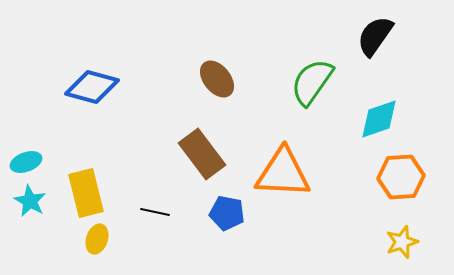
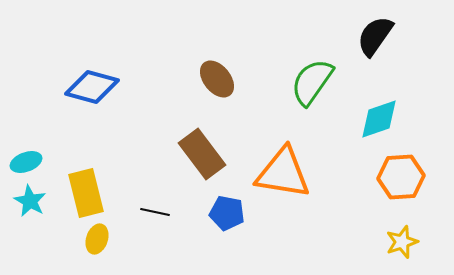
orange triangle: rotated 6 degrees clockwise
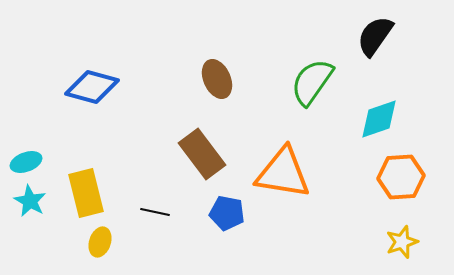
brown ellipse: rotated 15 degrees clockwise
yellow ellipse: moved 3 px right, 3 px down
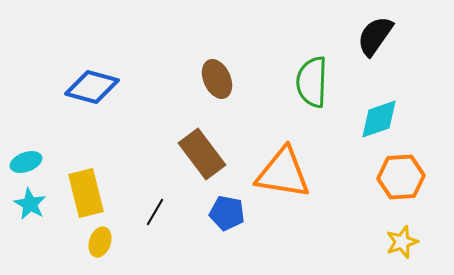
green semicircle: rotated 33 degrees counterclockwise
cyan star: moved 3 px down
black line: rotated 72 degrees counterclockwise
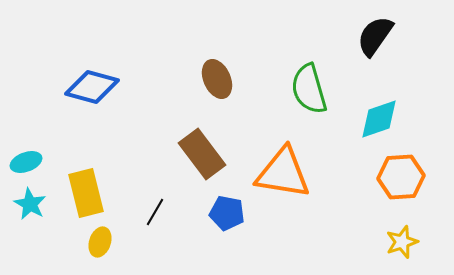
green semicircle: moved 3 px left, 7 px down; rotated 18 degrees counterclockwise
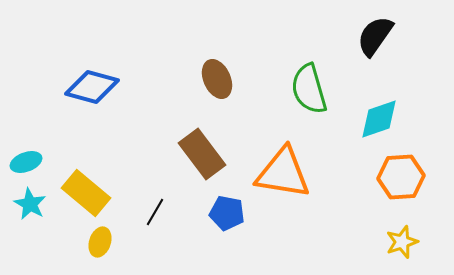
yellow rectangle: rotated 36 degrees counterclockwise
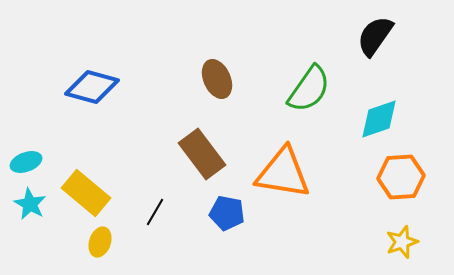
green semicircle: rotated 129 degrees counterclockwise
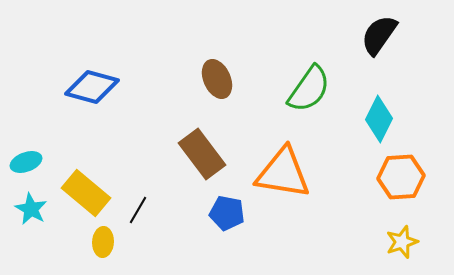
black semicircle: moved 4 px right, 1 px up
cyan diamond: rotated 45 degrees counterclockwise
cyan star: moved 1 px right, 5 px down
black line: moved 17 px left, 2 px up
yellow ellipse: moved 3 px right; rotated 16 degrees counterclockwise
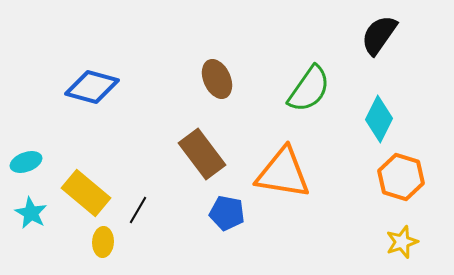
orange hexagon: rotated 21 degrees clockwise
cyan star: moved 4 px down
